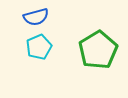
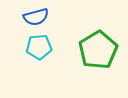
cyan pentagon: rotated 20 degrees clockwise
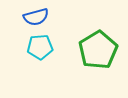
cyan pentagon: moved 1 px right
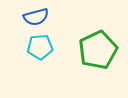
green pentagon: rotated 6 degrees clockwise
